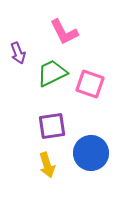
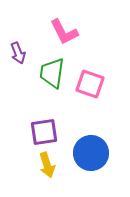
green trapezoid: rotated 56 degrees counterclockwise
purple square: moved 8 px left, 6 px down
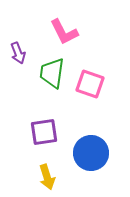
yellow arrow: moved 12 px down
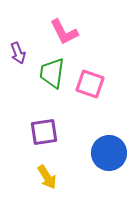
blue circle: moved 18 px right
yellow arrow: rotated 15 degrees counterclockwise
